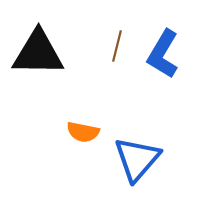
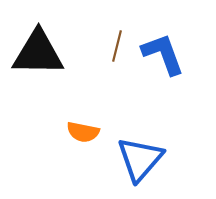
blue L-shape: rotated 129 degrees clockwise
blue triangle: moved 3 px right
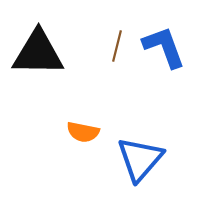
blue L-shape: moved 1 px right, 7 px up
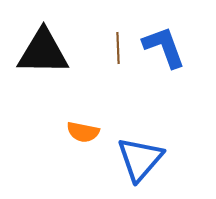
brown line: moved 1 px right, 2 px down; rotated 16 degrees counterclockwise
black triangle: moved 5 px right, 1 px up
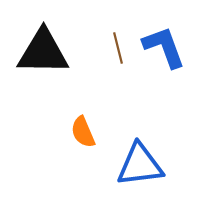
brown line: rotated 12 degrees counterclockwise
orange semicircle: rotated 56 degrees clockwise
blue triangle: moved 6 px down; rotated 42 degrees clockwise
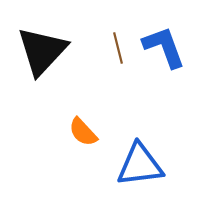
black triangle: moved 1 px left, 1 px up; rotated 48 degrees counterclockwise
orange semicircle: rotated 20 degrees counterclockwise
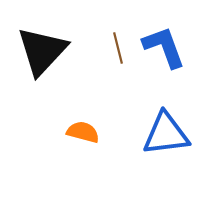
orange semicircle: rotated 148 degrees clockwise
blue triangle: moved 26 px right, 31 px up
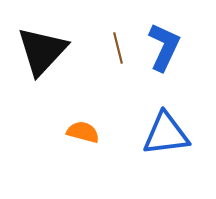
blue L-shape: rotated 45 degrees clockwise
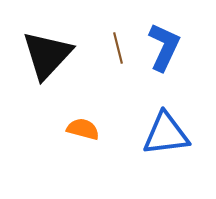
black triangle: moved 5 px right, 4 px down
orange semicircle: moved 3 px up
